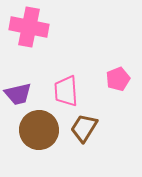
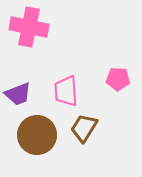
pink pentagon: rotated 25 degrees clockwise
purple trapezoid: rotated 8 degrees counterclockwise
brown circle: moved 2 px left, 5 px down
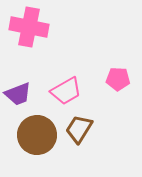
pink trapezoid: rotated 116 degrees counterclockwise
brown trapezoid: moved 5 px left, 1 px down
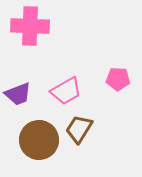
pink cross: moved 1 px right, 1 px up; rotated 9 degrees counterclockwise
brown circle: moved 2 px right, 5 px down
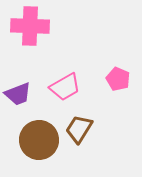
pink pentagon: rotated 20 degrees clockwise
pink trapezoid: moved 1 px left, 4 px up
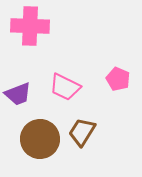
pink trapezoid: rotated 56 degrees clockwise
brown trapezoid: moved 3 px right, 3 px down
brown circle: moved 1 px right, 1 px up
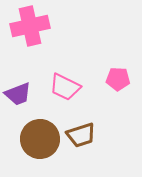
pink cross: rotated 15 degrees counterclockwise
pink pentagon: rotated 20 degrees counterclockwise
brown trapezoid: moved 1 px left, 3 px down; rotated 140 degrees counterclockwise
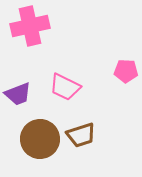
pink pentagon: moved 8 px right, 8 px up
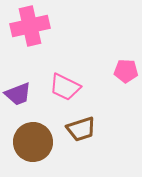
brown trapezoid: moved 6 px up
brown circle: moved 7 px left, 3 px down
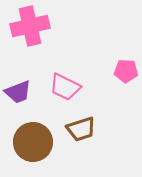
purple trapezoid: moved 2 px up
